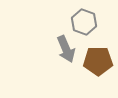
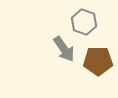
gray arrow: moved 2 px left; rotated 12 degrees counterclockwise
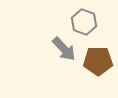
gray arrow: rotated 8 degrees counterclockwise
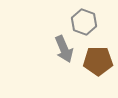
gray arrow: rotated 20 degrees clockwise
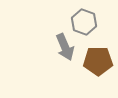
gray arrow: moved 1 px right, 2 px up
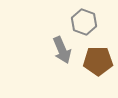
gray arrow: moved 3 px left, 3 px down
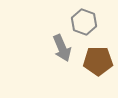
gray arrow: moved 2 px up
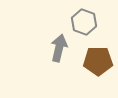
gray arrow: moved 3 px left; rotated 144 degrees counterclockwise
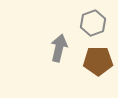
gray hexagon: moved 9 px right, 1 px down; rotated 20 degrees clockwise
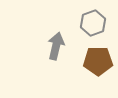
gray arrow: moved 3 px left, 2 px up
